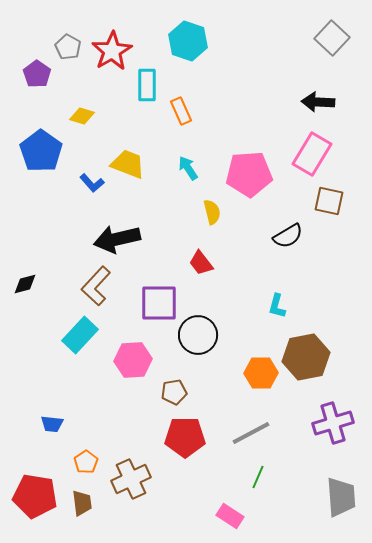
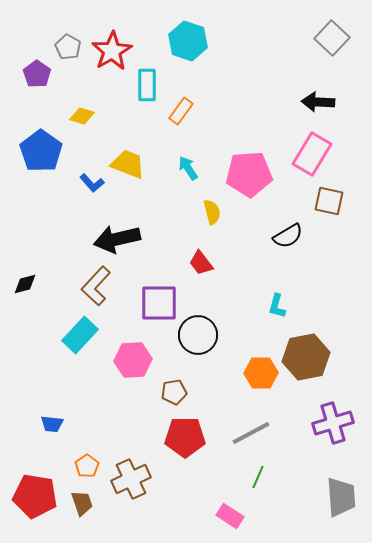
orange rectangle at (181, 111): rotated 60 degrees clockwise
orange pentagon at (86, 462): moved 1 px right, 4 px down
brown trapezoid at (82, 503): rotated 12 degrees counterclockwise
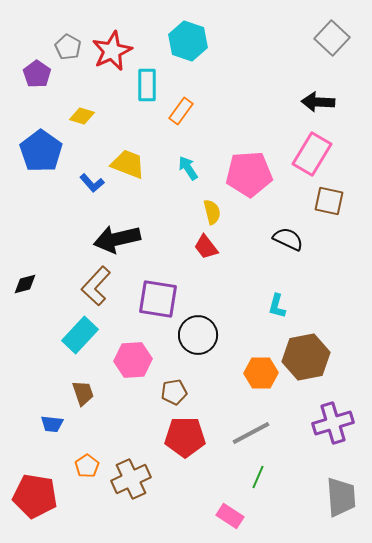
red star at (112, 51): rotated 6 degrees clockwise
black semicircle at (288, 236): moved 3 px down; rotated 124 degrees counterclockwise
red trapezoid at (201, 263): moved 5 px right, 16 px up
purple square at (159, 303): moved 1 px left, 4 px up; rotated 9 degrees clockwise
brown trapezoid at (82, 503): moved 1 px right, 110 px up
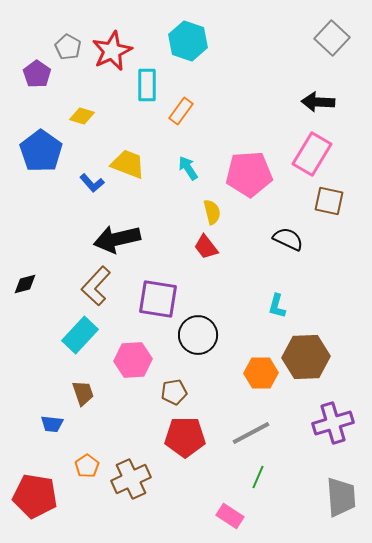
brown hexagon at (306, 357): rotated 9 degrees clockwise
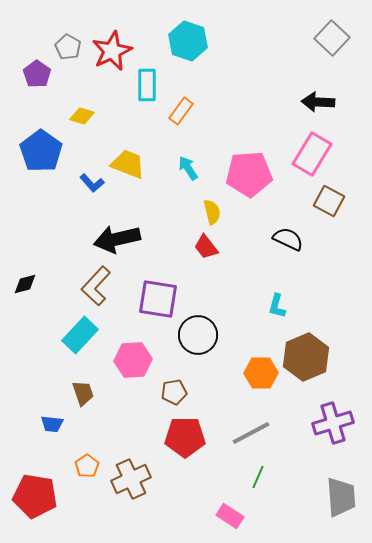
brown square at (329, 201): rotated 16 degrees clockwise
brown hexagon at (306, 357): rotated 21 degrees counterclockwise
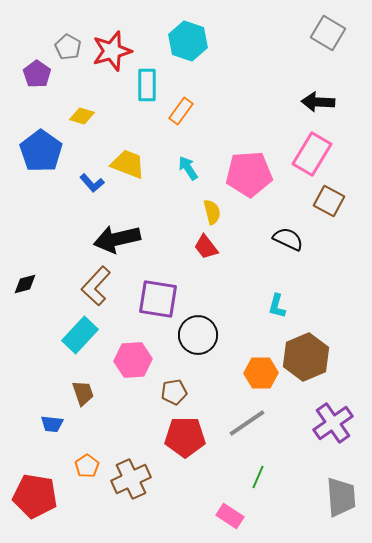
gray square at (332, 38): moved 4 px left, 5 px up; rotated 12 degrees counterclockwise
red star at (112, 51): rotated 9 degrees clockwise
purple cross at (333, 423): rotated 18 degrees counterclockwise
gray line at (251, 433): moved 4 px left, 10 px up; rotated 6 degrees counterclockwise
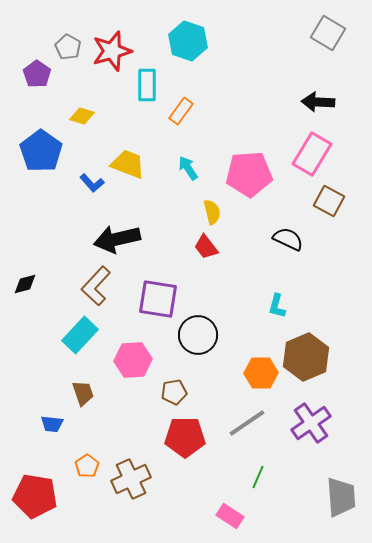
purple cross at (333, 423): moved 22 px left
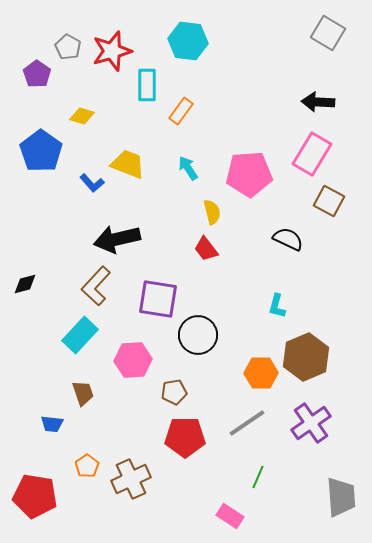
cyan hexagon at (188, 41): rotated 12 degrees counterclockwise
red trapezoid at (206, 247): moved 2 px down
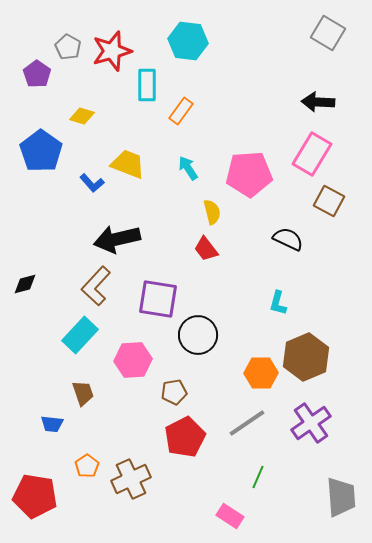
cyan L-shape at (277, 306): moved 1 px right, 3 px up
red pentagon at (185, 437): rotated 27 degrees counterclockwise
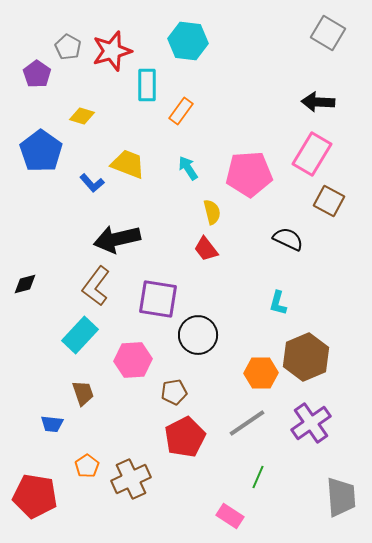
brown L-shape at (96, 286): rotated 6 degrees counterclockwise
